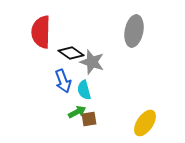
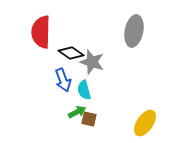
blue arrow: moved 1 px up
brown square: rotated 21 degrees clockwise
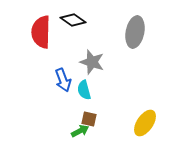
gray ellipse: moved 1 px right, 1 px down
black diamond: moved 2 px right, 33 px up
green arrow: moved 3 px right, 19 px down
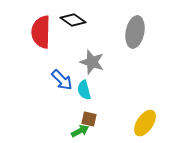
blue arrow: moved 1 px left; rotated 25 degrees counterclockwise
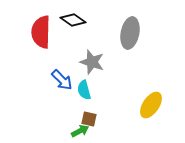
gray ellipse: moved 5 px left, 1 px down
yellow ellipse: moved 6 px right, 18 px up
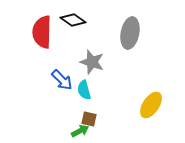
red semicircle: moved 1 px right
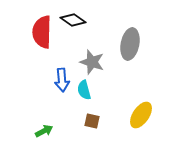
gray ellipse: moved 11 px down
blue arrow: rotated 40 degrees clockwise
yellow ellipse: moved 10 px left, 10 px down
brown square: moved 3 px right, 2 px down
green arrow: moved 36 px left
